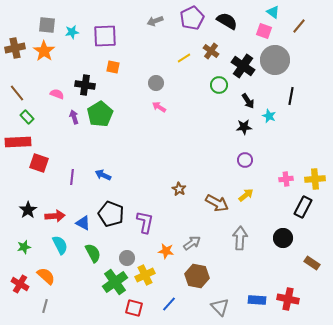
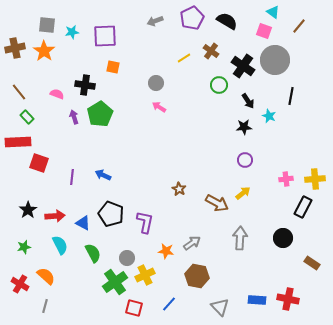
brown line at (17, 93): moved 2 px right, 1 px up
yellow arrow at (246, 195): moved 3 px left, 2 px up
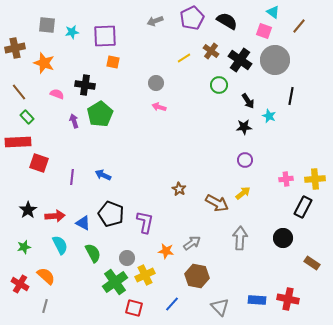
orange star at (44, 51): moved 12 px down; rotated 15 degrees counterclockwise
black cross at (243, 66): moved 3 px left, 6 px up
orange square at (113, 67): moved 5 px up
pink arrow at (159, 107): rotated 16 degrees counterclockwise
purple arrow at (74, 117): moved 4 px down
blue line at (169, 304): moved 3 px right
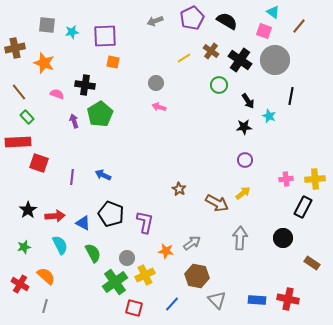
gray triangle at (220, 307): moved 3 px left, 7 px up
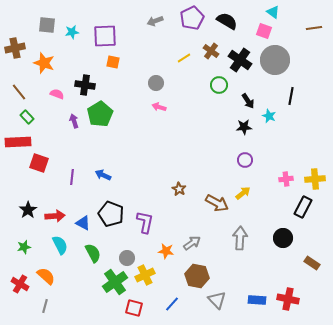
brown line at (299, 26): moved 15 px right, 2 px down; rotated 42 degrees clockwise
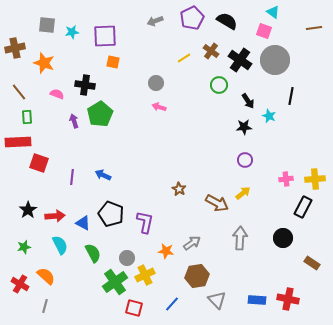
green rectangle at (27, 117): rotated 40 degrees clockwise
brown hexagon at (197, 276): rotated 20 degrees counterclockwise
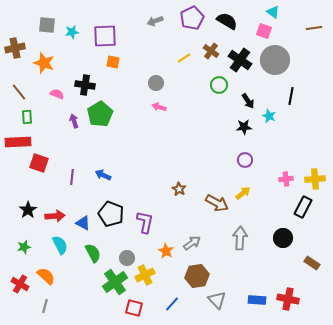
orange star at (166, 251): rotated 21 degrees clockwise
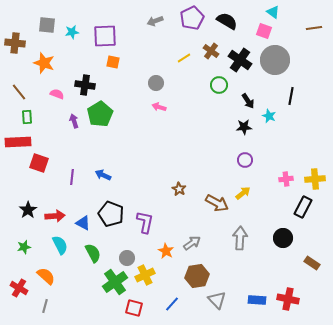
brown cross at (15, 48): moved 5 px up; rotated 18 degrees clockwise
red cross at (20, 284): moved 1 px left, 4 px down
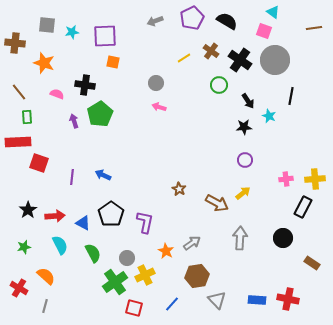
black pentagon at (111, 214): rotated 15 degrees clockwise
